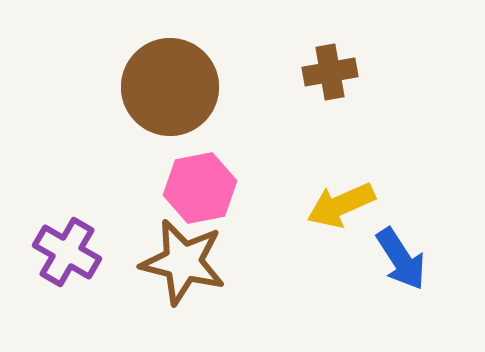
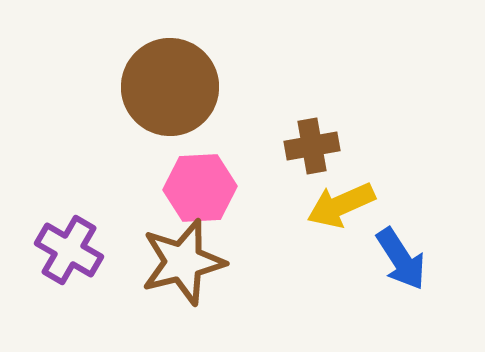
brown cross: moved 18 px left, 74 px down
pink hexagon: rotated 8 degrees clockwise
purple cross: moved 2 px right, 2 px up
brown star: rotated 28 degrees counterclockwise
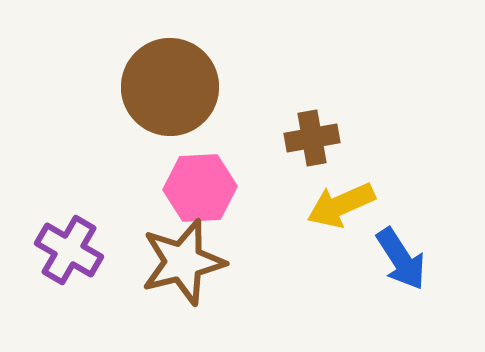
brown cross: moved 8 px up
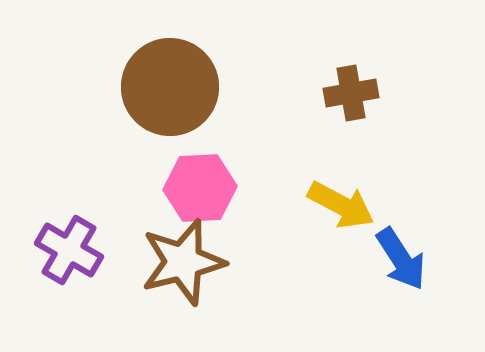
brown cross: moved 39 px right, 45 px up
yellow arrow: rotated 128 degrees counterclockwise
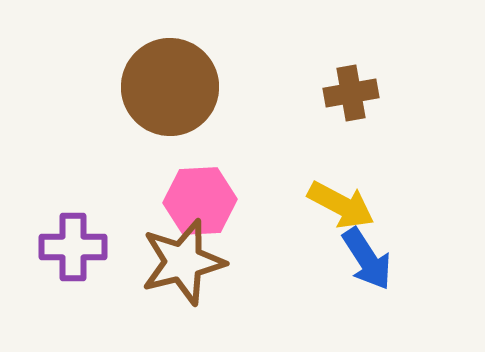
pink hexagon: moved 13 px down
purple cross: moved 4 px right, 3 px up; rotated 30 degrees counterclockwise
blue arrow: moved 34 px left
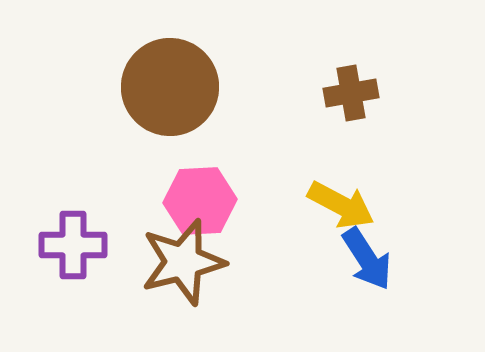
purple cross: moved 2 px up
